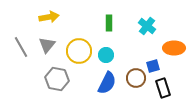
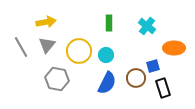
yellow arrow: moved 3 px left, 5 px down
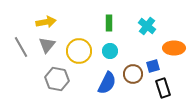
cyan circle: moved 4 px right, 4 px up
brown circle: moved 3 px left, 4 px up
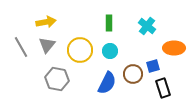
yellow circle: moved 1 px right, 1 px up
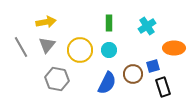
cyan cross: rotated 18 degrees clockwise
cyan circle: moved 1 px left, 1 px up
black rectangle: moved 1 px up
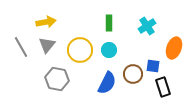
orange ellipse: rotated 70 degrees counterclockwise
blue square: rotated 24 degrees clockwise
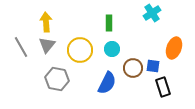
yellow arrow: rotated 84 degrees counterclockwise
cyan cross: moved 5 px right, 13 px up
cyan circle: moved 3 px right, 1 px up
brown circle: moved 6 px up
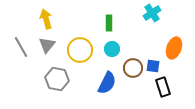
yellow arrow: moved 3 px up; rotated 12 degrees counterclockwise
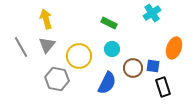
green rectangle: rotated 63 degrees counterclockwise
yellow circle: moved 1 px left, 6 px down
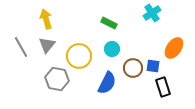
orange ellipse: rotated 15 degrees clockwise
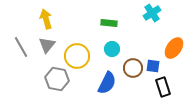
green rectangle: rotated 21 degrees counterclockwise
yellow circle: moved 2 px left
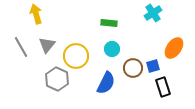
cyan cross: moved 1 px right
yellow arrow: moved 10 px left, 5 px up
yellow circle: moved 1 px left
blue square: rotated 24 degrees counterclockwise
gray hexagon: rotated 15 degrees clockwise
blue semicircle: moved 1 px left
